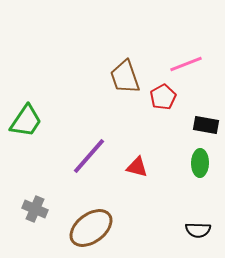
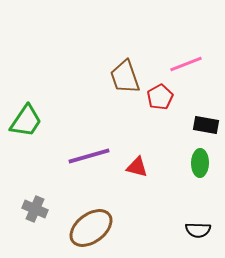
red pentagon: moved 3 px left
purple line: rotated 33 degrees clockwise
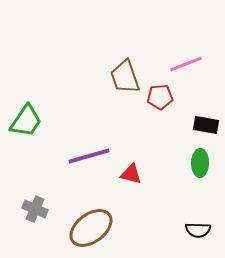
red pentagon: rotated 25 degrees clockwise
red triangle: moved 6 px left, 7 px down
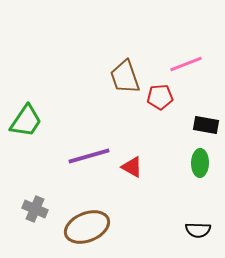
red triangle: moved 1 px right, 7 px up; rotated 15 degrees clockwise
brown ellipse: moved 4 px left, 1 px up; rotated 15 degrees clockwise
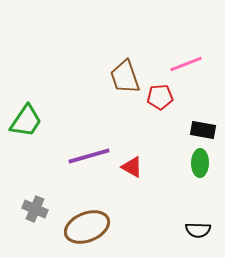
black rectangle: moved 3 px left, 5 px down
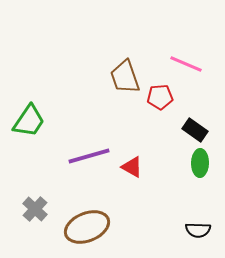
pink line: rotated 44 degrees clockwise
green trapezoid: moved 3 px right
black rectangle: moved 8 px left; rotated 25 degrees clockwise
gray cross: rotated 20 degrees clockwise
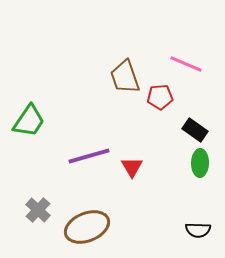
red triangle: rotated 30 degrees clockwise
gray cross: moved 3 px right, 1 px down
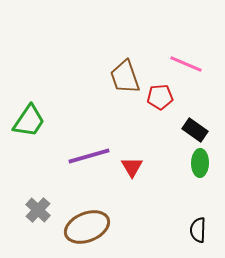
black semicircle: rotated 90 degrees clockwise
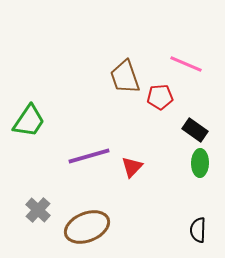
red triangle: rotated 15 degrees clockwise
